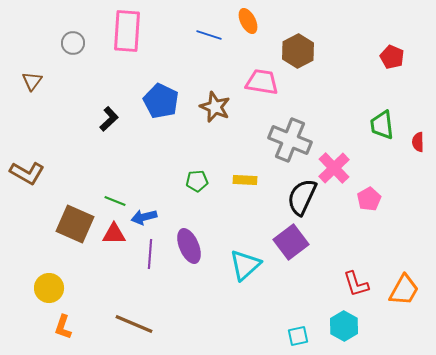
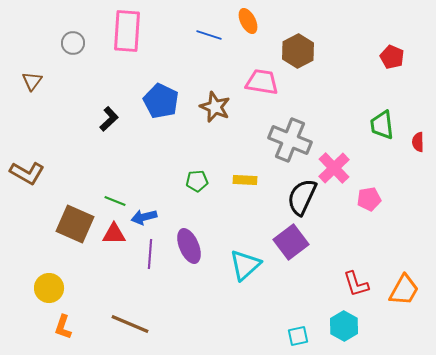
pink pentagon: rotated 20 degrees clockwise
brown line: moved 4 px left
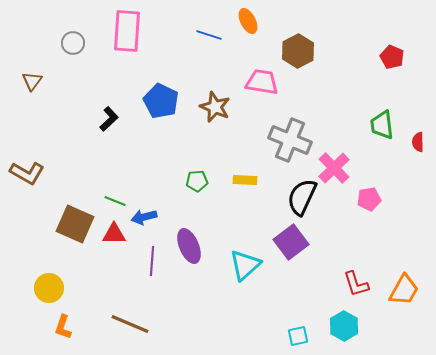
purple line: moved 2 px right, 7 px down
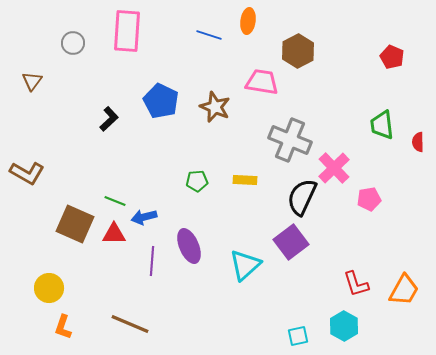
orange ellipse: rotated 35 degrees clockwise
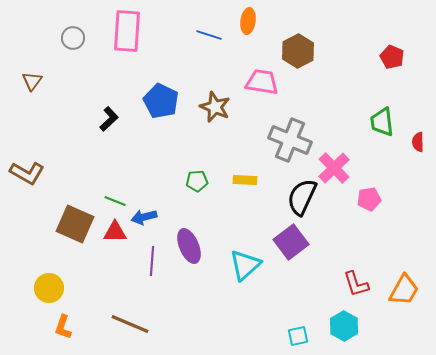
gray circle: moved 5 px up
green trapezoid: moved 3 px up
red triangle: moved 1 px right, 2 px up
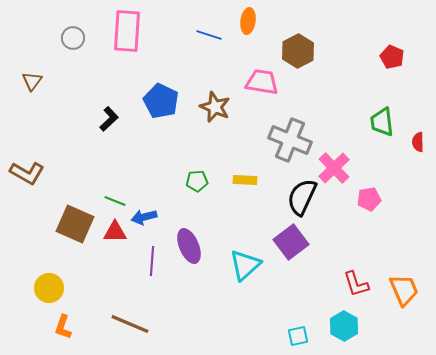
orange trapezoid: rotated 52 degrees counterclockwise
